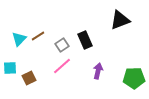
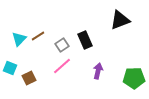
cyan square: rotated 24 degrees clockwise
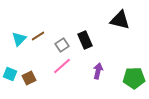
black triangle: rotated 35 degrees clockwise
cyan square: moved 6 px down
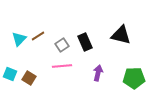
black triangle: moved 1 px right, 15 px down
black rectangle: moved 2 px down
pink line: rotated 36 degrees clockwise
purple arrow: moved 2 px down
brown square: rotated 32 degrees counterclockwise
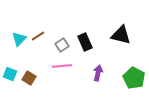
green pentagon: rotated 30 degrees clockwise
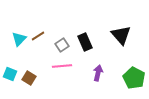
black triangle: rotated 35 degrees clockwise
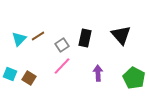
black rectangle: moved 4 px up; rotated 36 degrees clockwise
pink line: rotated 42 degrees counterclockwise
purple arrow: rotated 14 degrees counterclockwise
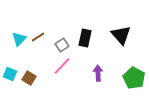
brown line: moved 1 px down
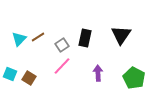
black triangle: rotated 15 degrees clockwise
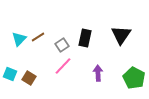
pink line: moved 1 px right
